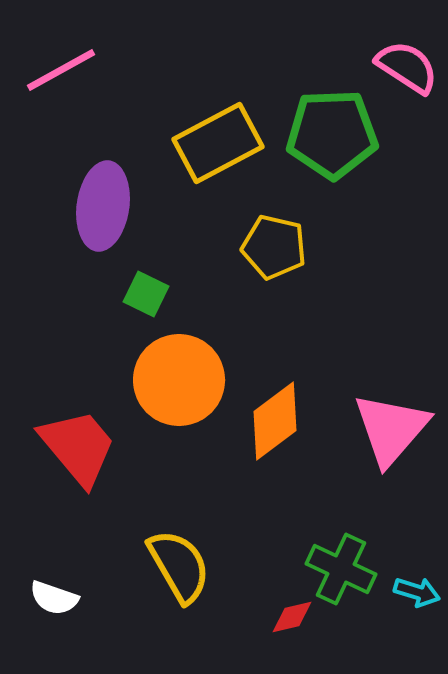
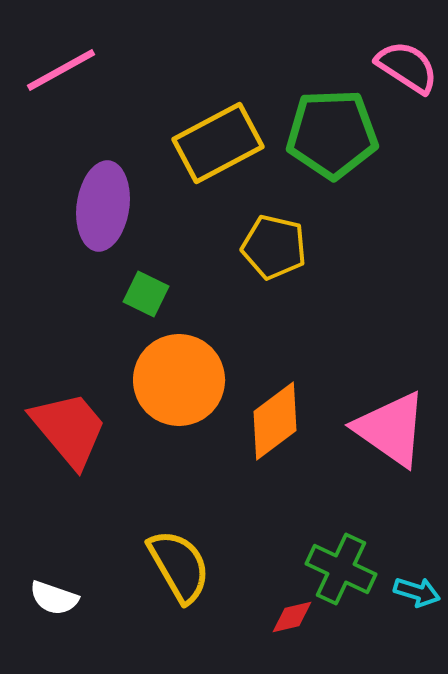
pink triangle: rotated 36 degrees counterclockwise
red trapezoid: moved 9 px left, 18 px up
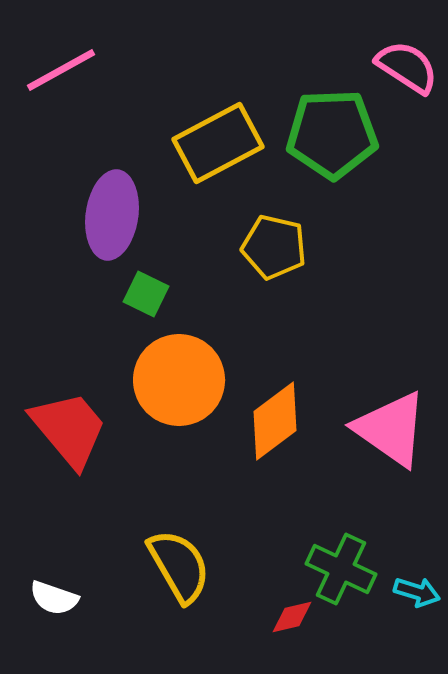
purple ellipse: moved 9 px right, 9 px down
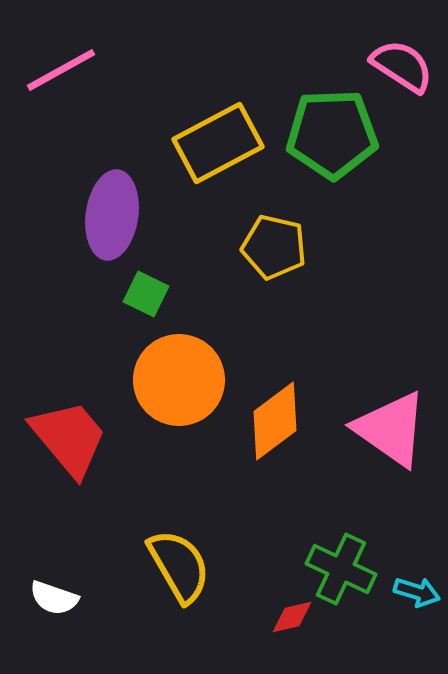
pink semicircle: moved 5 px left, 1 px up
red trapezoid: moved 9 px down
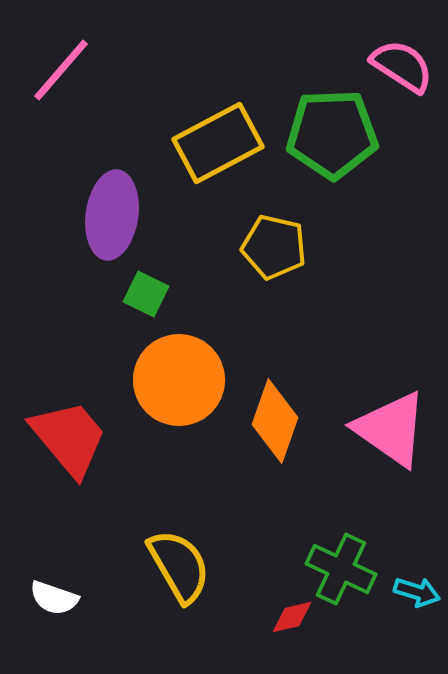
pink line: rotated 20 degrees counterclockwise
orange diamond: rotated 34 degrees counterclockwise
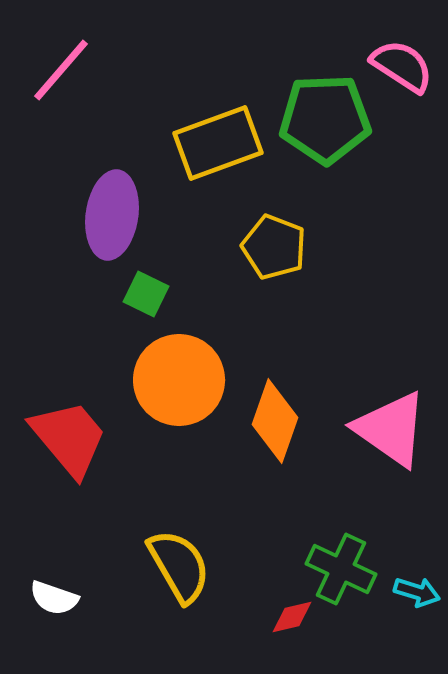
green pentagon: moved 7 px left, 15 px up
yellow rectangle: rotated 8 degrees clockwise
yellow pentagon: rotated 8 degrees clockwise
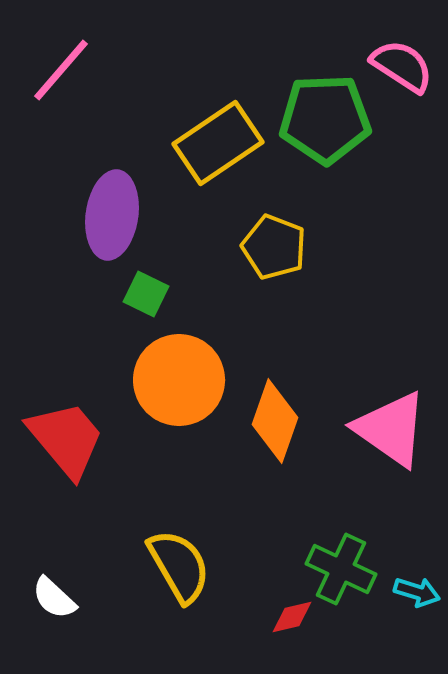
yellow rectangle: rotated 14 degrees counterclockwise
red trapezoid: moved 3 px left, 1 px down
white semicircle: rotated 24 degrees clockwise
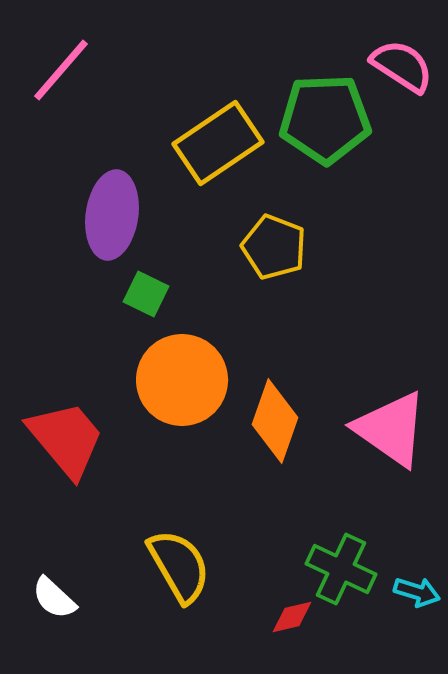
orange circle: moved 3 px right
